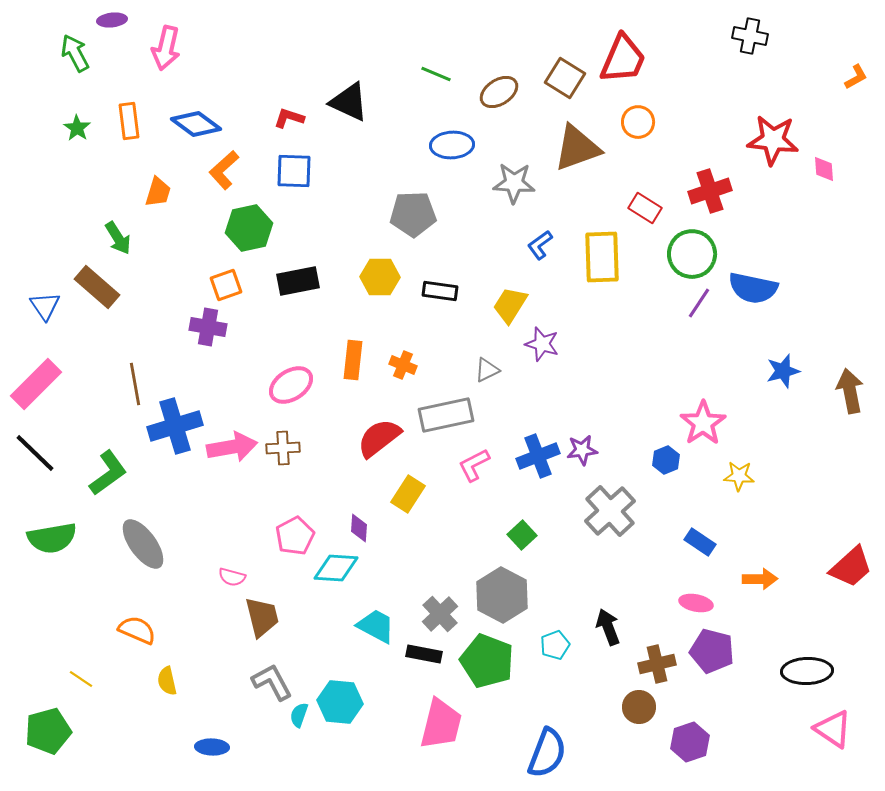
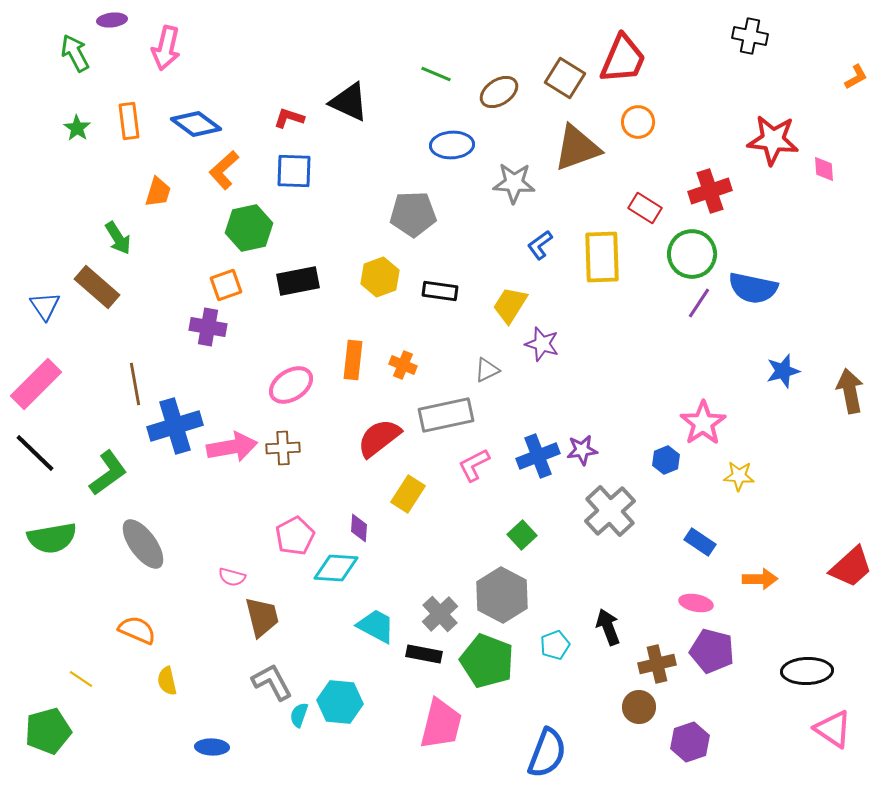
yellow hexagon at (380, 277): rotated 21 degrees counterclockwise
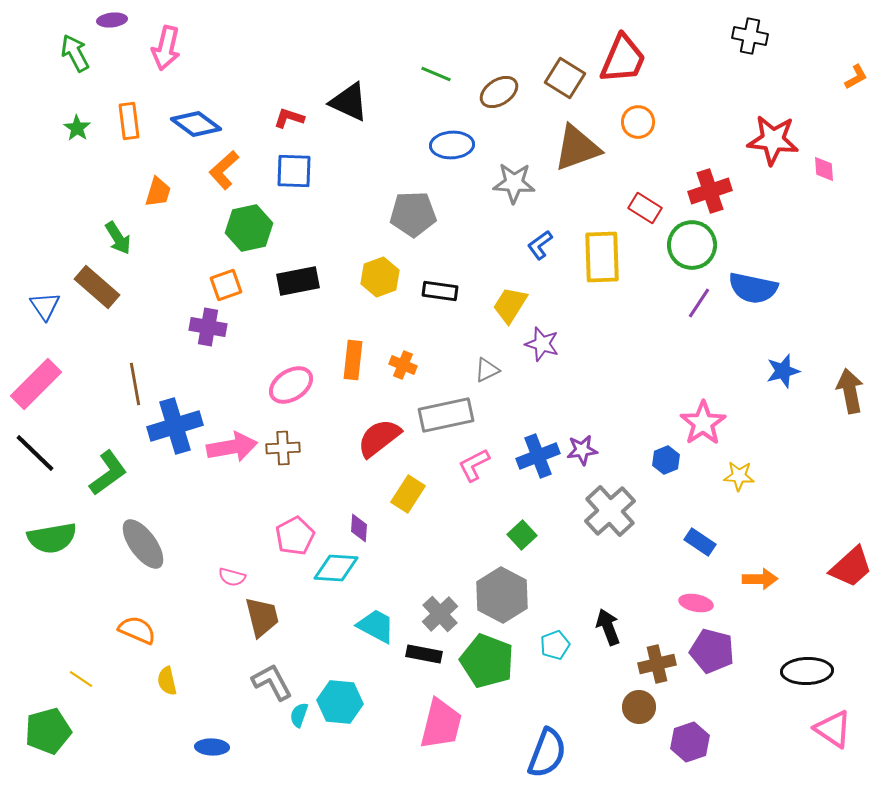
green circle at (692, 254): moved 9 px up
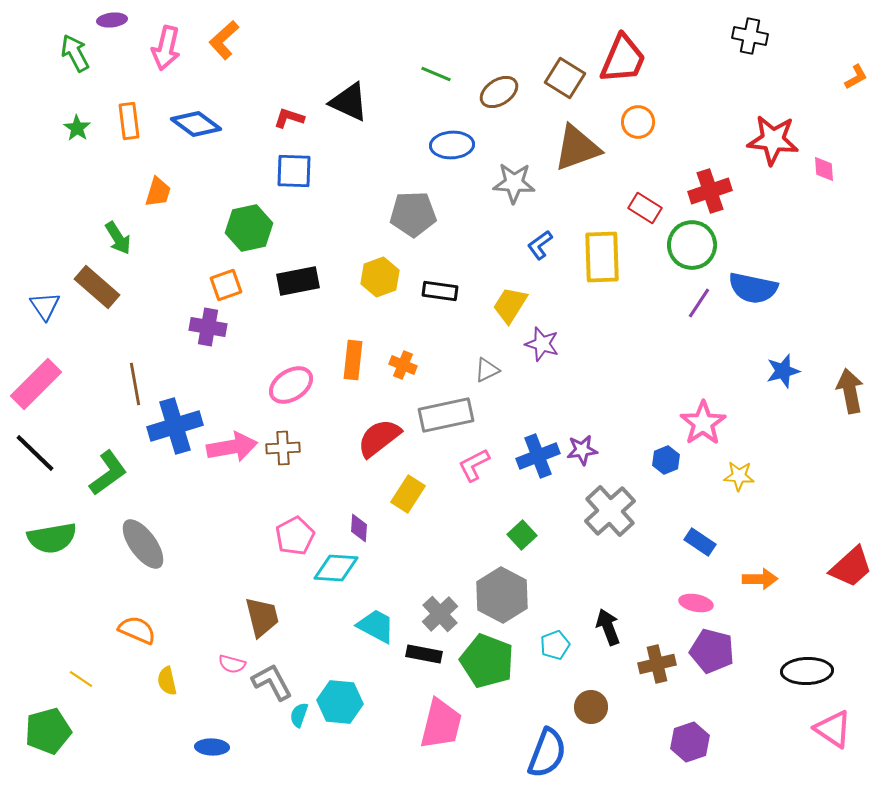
orange L-shape at (224, 170): moved 130 px up
pink semicircle at (232, 577): moved 87 px down
brown circle at (639, 707): moved 48 px left
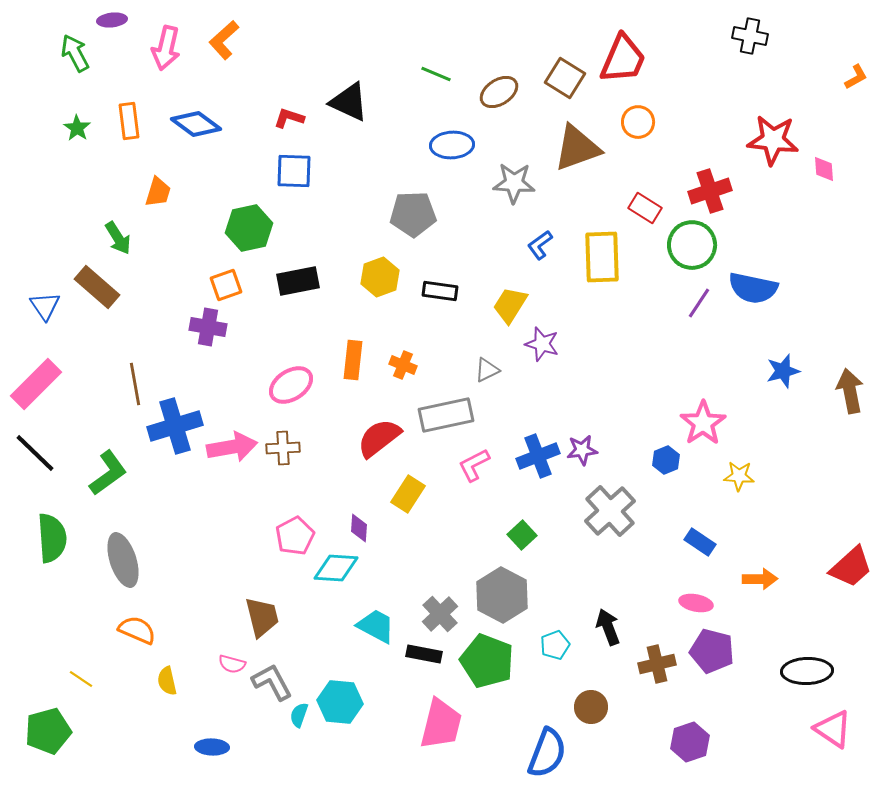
green semicircle at (52, 538): rotated 84 degrees counterclockwise
gray ellipse at (143, 544): moved 20 px left, 16 px down; rotated 18 degrees clockwise
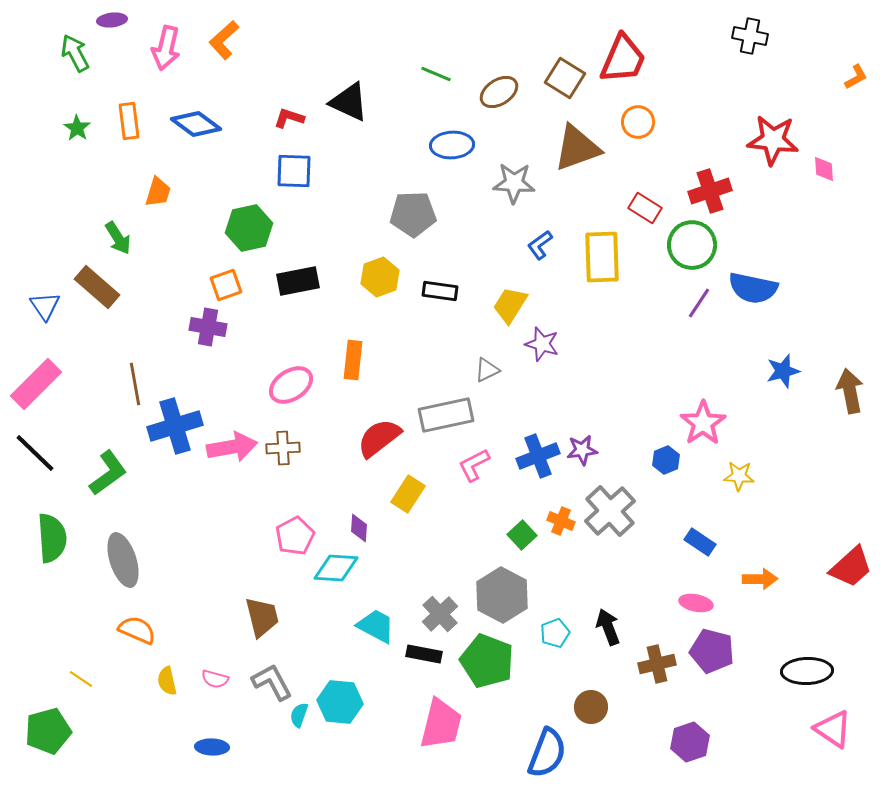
orange cross at (403, 365): moved 158 px right, 156 px down
cyan pentagon at (555, 645): moved 12 px up
pink semicircle at (232, 664): moved 17 px left, 15 px down
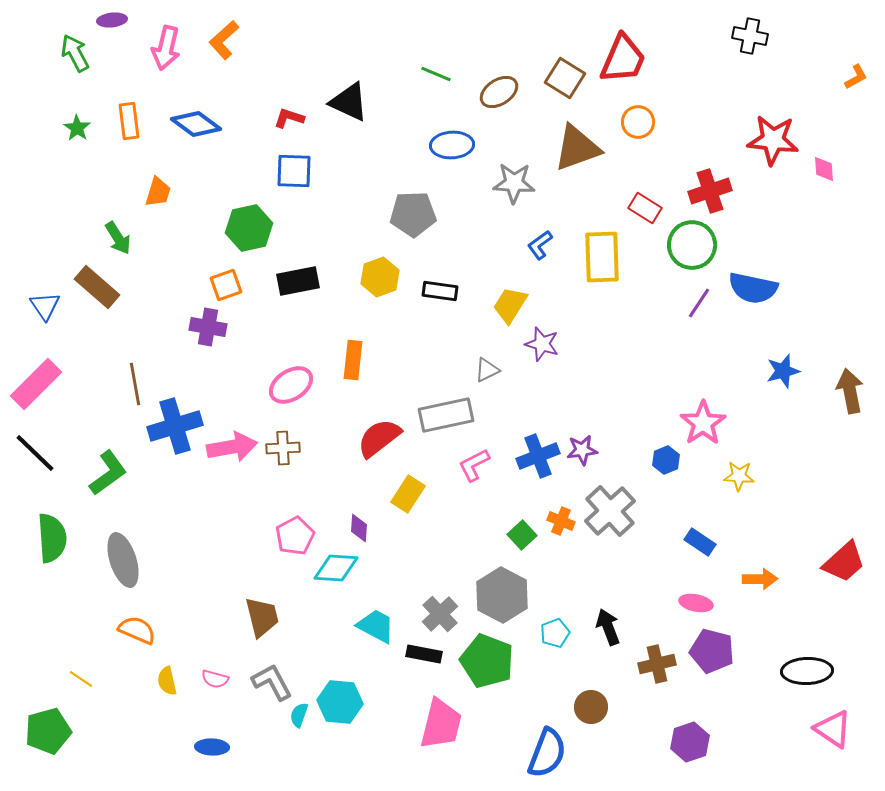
red trapezoid at (851, 567): moved 7 px left, 5 px up
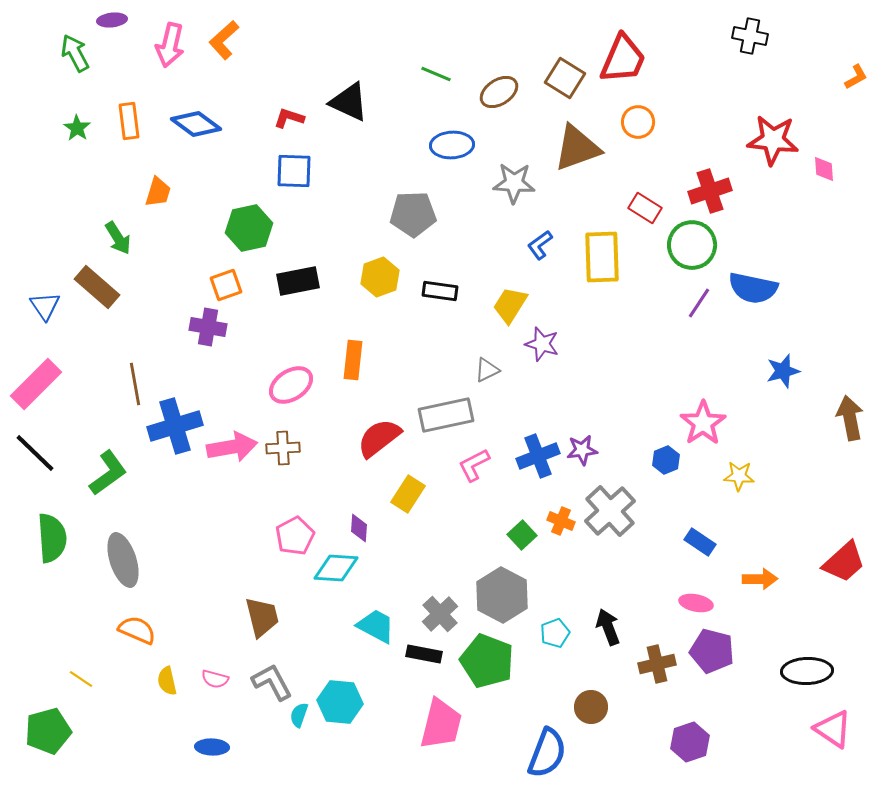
pink arrow at (166, 48): moved 4 px right, 3 px up
brown arrow at (850, 391): moved 27 px down
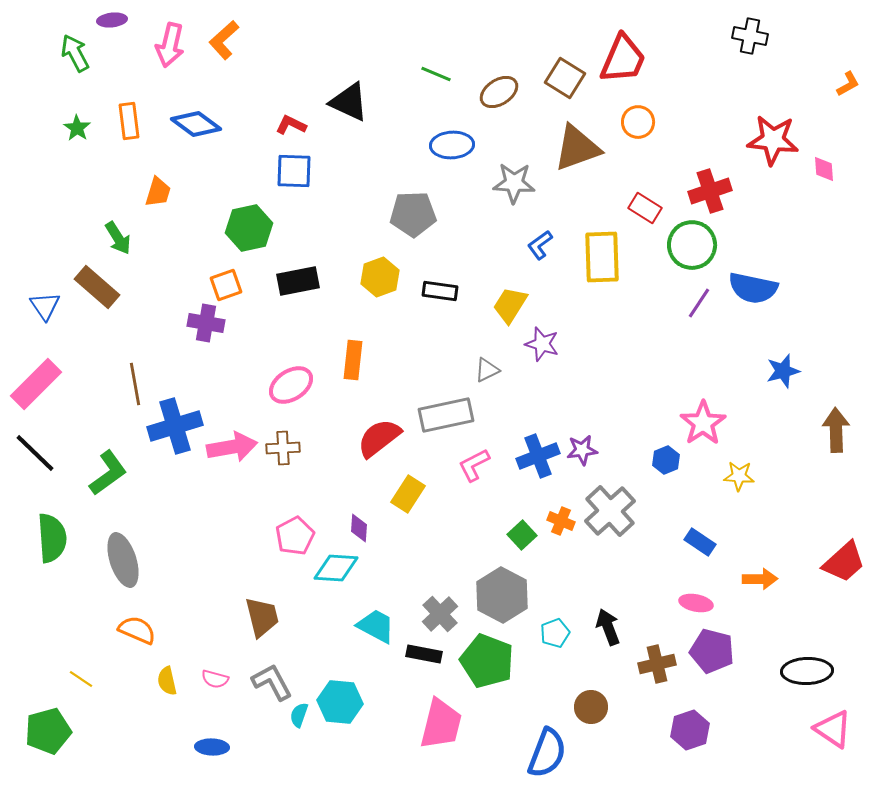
orange L-shape at (856, 77): moved 8 px left, 7 px down
red L-shape at (289, 118): moved 2 px right, 7 px down; rotated 8 degrees clockwise
purple cross at (208, 327): moved 2 px left, 4 px up
brown arrow at (850, 418): moved 14 px left, 12 px down; rotated 9 degrees clockwise
purple hexagon at (690, 742): moved 12 px up
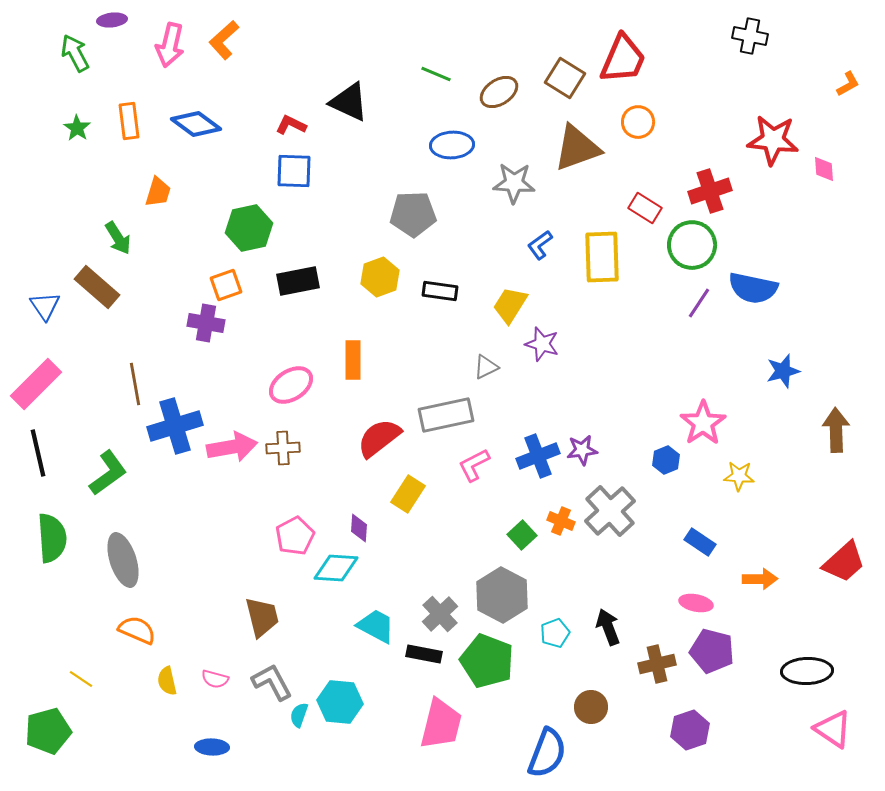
orange rectangle at (353, 360): rotated 6 degrees counterclockwise
gray triangle at (487, 370): moved 1 px left, 3 px up
black line at (35, 453): moved 3 px right; rotated 33 degrees clockwise
